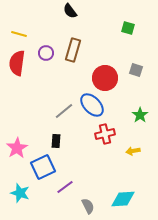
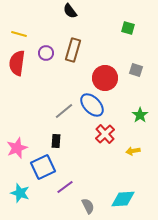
red cross: rotated 30 degrees counterclockwise
pink star: rotated 10 degrees clockwise
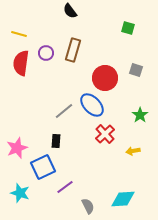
red semicircle: moved 4 px right
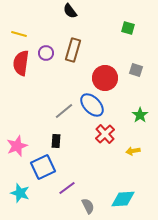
pink star: moved 2 px up
purple line: moved 2 px right, 1 px down
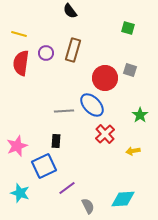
gray square: moved 6 px left
gray line: rotated 36 degrees clockwise
blue square: moved 1 px right, 1 px up
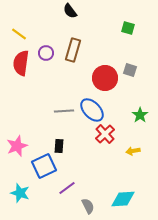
yellow line: rotated 21 degrees clockwise
blue ellipse: moved 5 px down
black rectangle: moved 3 px right, 5 px down
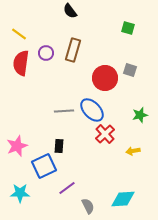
green star: rotated 21 degrees clockwise
cyan star: rotated 18 degrees counterclockwise
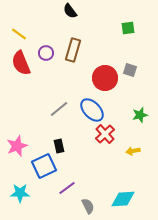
green square: rotated 24 degrees counterclockwise
red semicircle: rotated 30 degrees counterclockwise
gray line: moved 5 px left, 2 px up; rotated 36 degrees counterclockwise
black rectangle: rotated 16 degrees counterclockwise
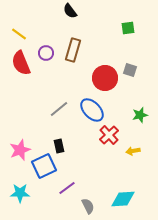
red cross: moved 4 px right, 1 px down
pink star: moved 3 px right, 4 px down
